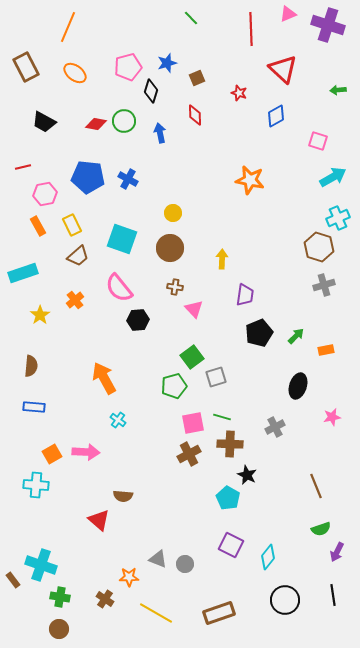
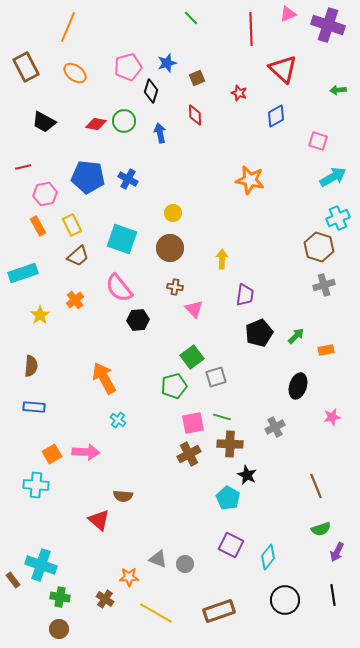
brown rectangle at (219, 613): moved 2 px up
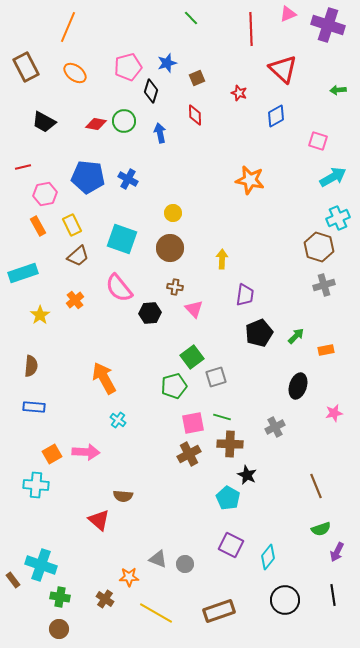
black hexagon at (138, 320): moved 12 px right, 7 px up
pink star at (332, 417): moved 2 px right, 4 px up
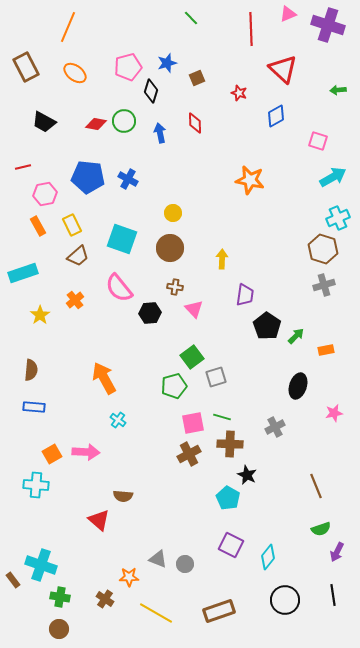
red diamond at (195, 115): moved 8 px down
brown hexagon at (319, 247): moved 4 px right, 2 px down
black pentagon at (259, 333): moved 8 px right, 7 px up; rotated 16 degrees counterclockwise
brown semicircle at (31, 366): moved 4 px down
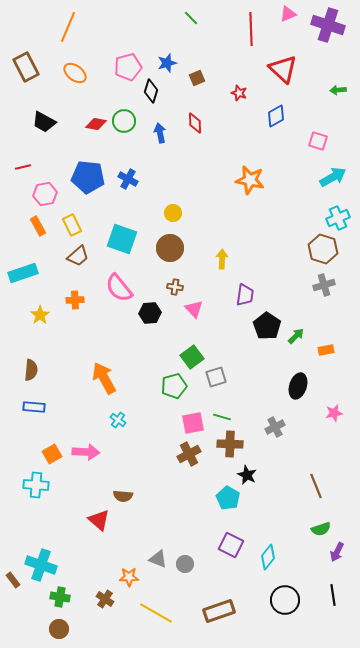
orange cross at (75, 300): rotated 36 degrees clockwise
